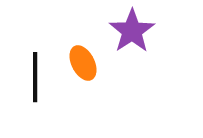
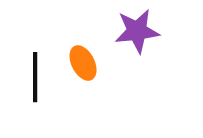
purple star: moved 5 px right; rotated 27 degrees clockwise
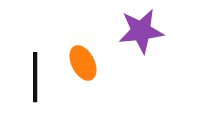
purple star: moved 4 px right
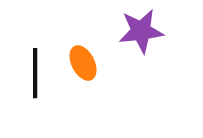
black line: moved 4 px up
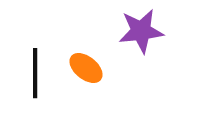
orange ellipse: moved 3 px right, 5 px down; rotated 24 degrees counterclockwise
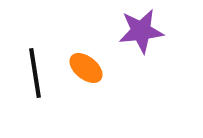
black line: rotated 9 degrees counterclockwise
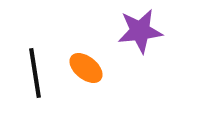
purple star: moved 1 px left
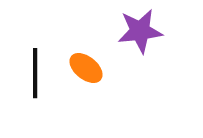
black line: rotated 9 degrees clockwise
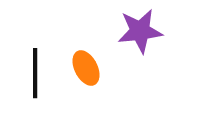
orange ellipse: rotated 24 degrees clockwise
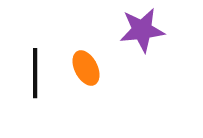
purple star: moved 2 px right, 1 px up
